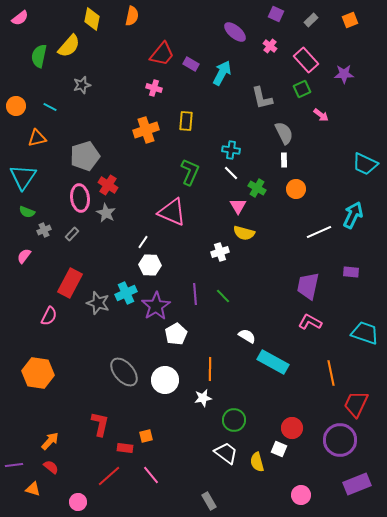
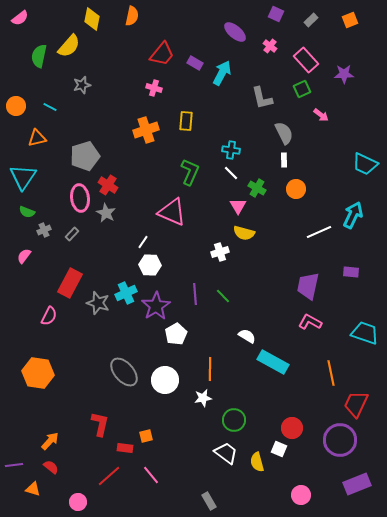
purple rectangle at (191, 64): moved 4 px right, 1 px up
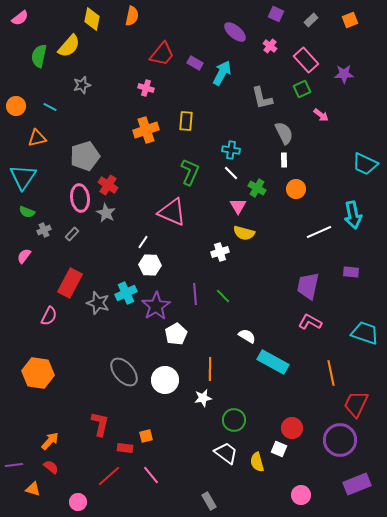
pink cross at (154, 88): moved 8 px left
cyan arrow at (353, 215): rotated 144 degrees clockwise
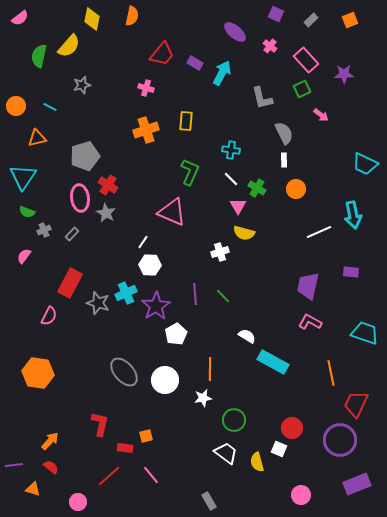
white line at (231, 173): moved 6 px down
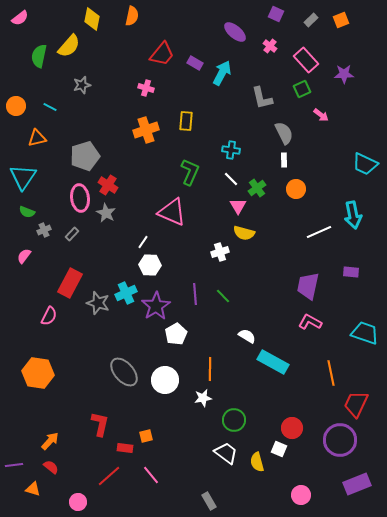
orange square at (350, 20): moved 9 px left
green cross at (257, 188): rotated 24 degrees clockwise
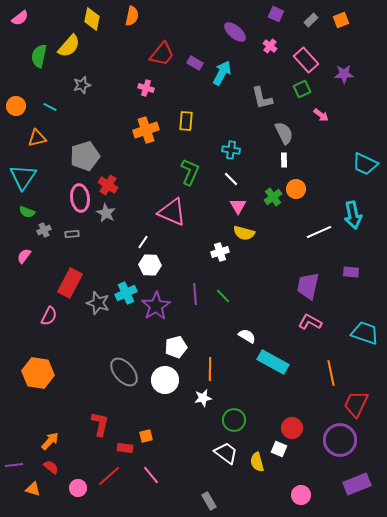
green cross at (257, 188): moved 16 px right, 9 px down
gray rectangle at (72, 234): rotated 40 degrees clockwise
white pentagon at (176, 334): moved 13 px down; rotated 15 degrees clockwise
pink circle at (78, 502): moved 14 px up
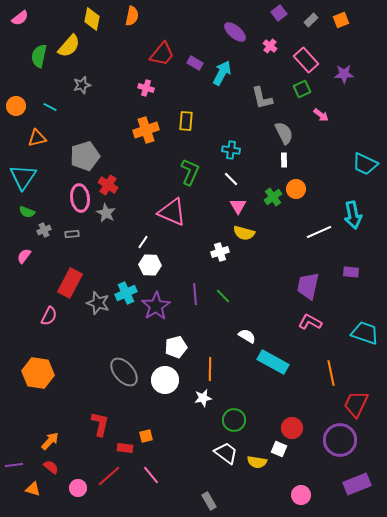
purple square at (276, 14): moved 3 px right, 1 px up; rotated 28 degrees clockwise
yellow semicircle at (257, 462): rotated 66 degrees counterclockwise
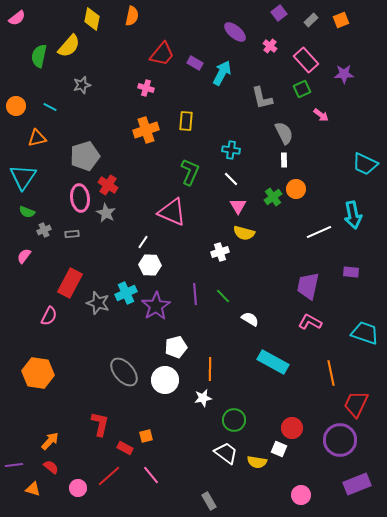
pink semicircle at (20, 18): moved 3 px left
white semicircle at (247, 336): moved 3 px right, 17 px up
red rectangle at (125, 448): rotated 21 degrees clockwise
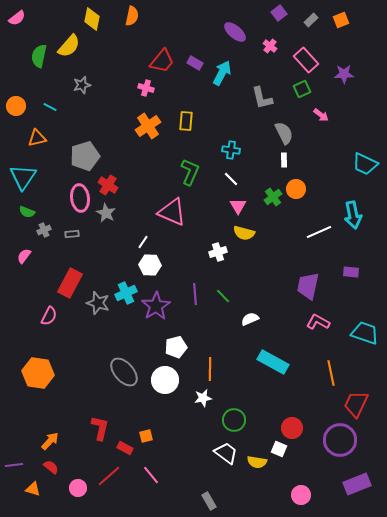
red trapezoid at (162, 54): moved 7 px down
orange cross at (146, 130): moved 2 px right, 4 px up; rotated 15 degrees counterclockwise
white cross at (220, 252): moved 2 px left
white semicircle at (250, 319): rotated 54 degrees counterclockwise
pink L-shape at (310, 322): moved 8 px right
red L-shape at (100, 424): moved 4 px down
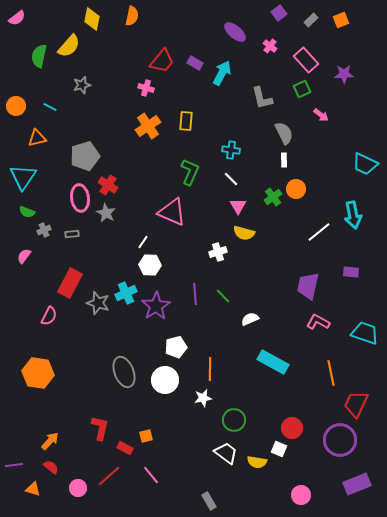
white line at (319, 232): rotated 15 degrees counterclockwise
gray ellipse at (124, 372): rotated 20 degrees clockwise
